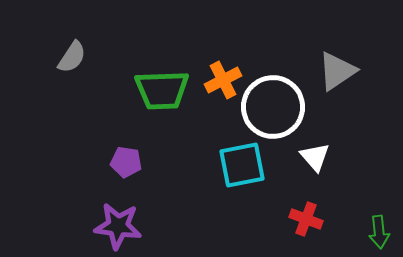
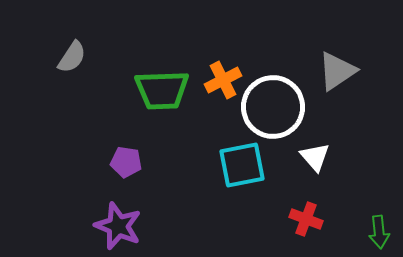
purple star: rotated 15 degrees clockwise
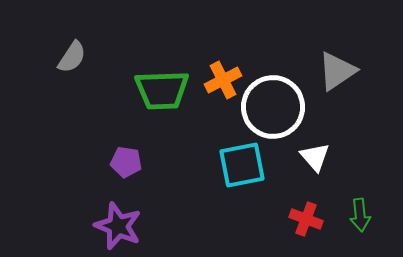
green arrow: moved 19 px left, 17 px up
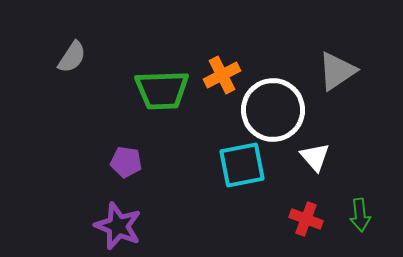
orange cross: moved 1 px left, 5 px up
white circle: moved 3 px down
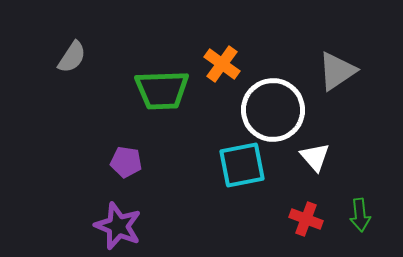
orange cross: moved 11 px up; rotated 27 degrees counterclockwise
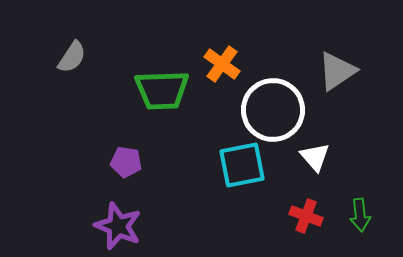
red cross: moved 3 px up
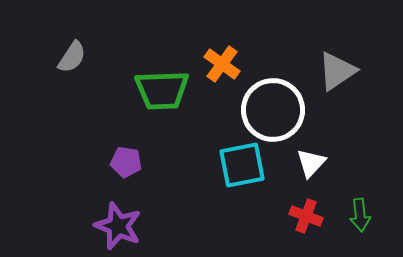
white triangle: moved 4 px left, 6 px down; rotated 24 degrees clockwise
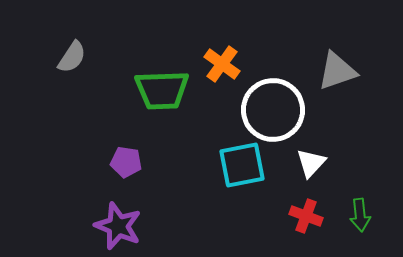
gray triangle: rotated 15 degrees clockwise
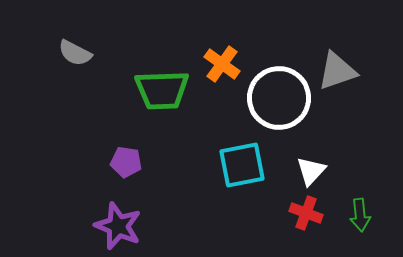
gray semicircle: moved 3 px right, 4 px up; rotated 84 degrees clockwise
white circle: moved 6 px right, 12 px up
white triangle: moved 8 px down
red cross: moved 3 px up
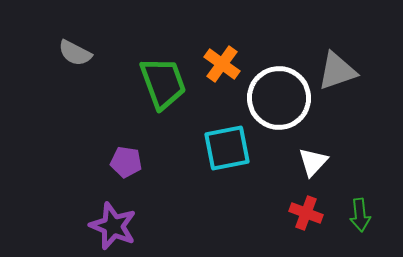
green trapezoid: moved 1 px right, 7 px up; rotated 108 degrees counterclockwise
cyan square: moved 15 px left, 17 px up
white triangle: moved 2 px right, 9 px up
purple star: moved 5 px left
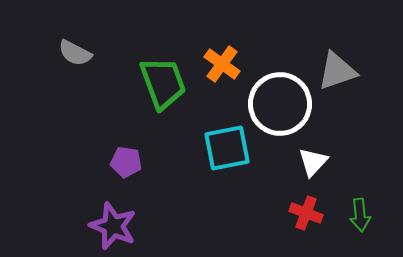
white circle: moved 1 px right, 6 px down
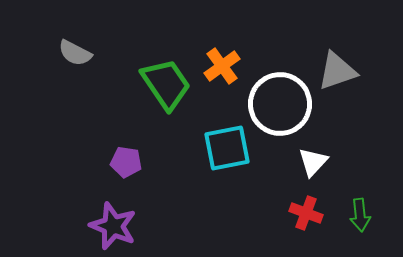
orange cross: moved 2 px down; rotated 18 degrees clockwise
green trapezoid: moved 3 px right, 1 px down; rotated 14 degrees counterclockwise
